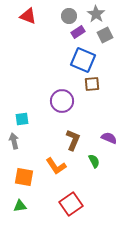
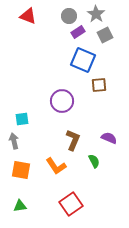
brown square: moved 7 px right, 1 px down
orange square: moved 3 px left, 7 px up
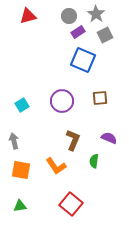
red triangle: rotated 36 degrees counterclockwise
brown square: moved 1 px right, 13 px down
cyan square: moved 14 px up; rotated 24 degrees counterclockwise
green semicircle: rotated 144 degrees counterclockwise
red square: rotated 15 degrees counterclockwise
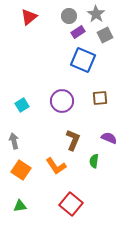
red triangle: moved 1 px right, 1 px down; rotated 24 degrees counterclockwise
orange square: rotated 24 degrees clockwise
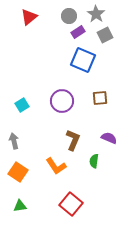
orange square: moved 3 px left, 2 px down
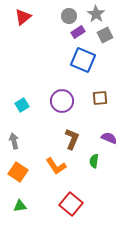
red triangle: moved 6 px left
brown L-shape: moved 1 px left, 1 px up
